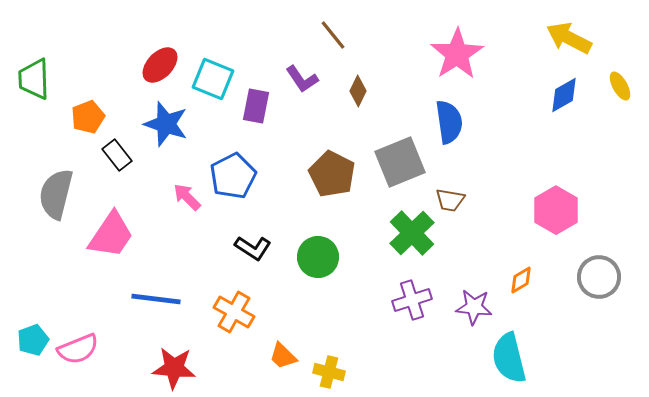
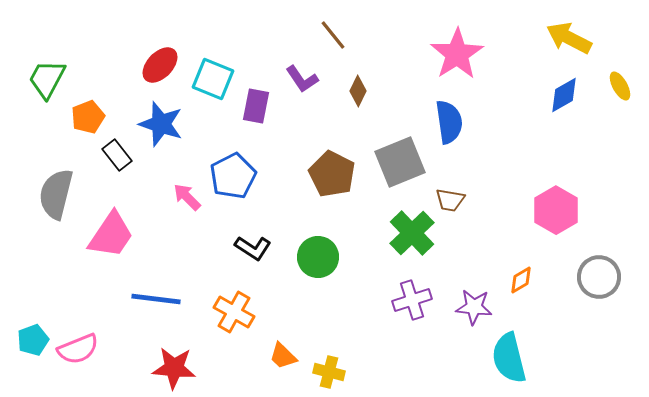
green trapezoid: moved 13 px right; rotated 30 degrees clockwise
blue star: moved 5 px left
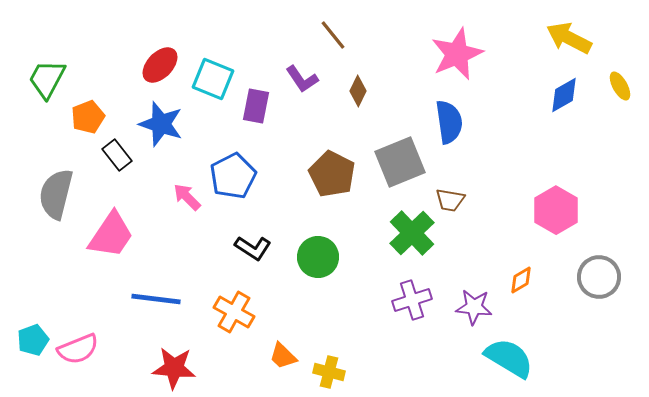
pink star: rotated 10 degrees clockwise
cyan semicircle: rotated 135 degrees clockwise
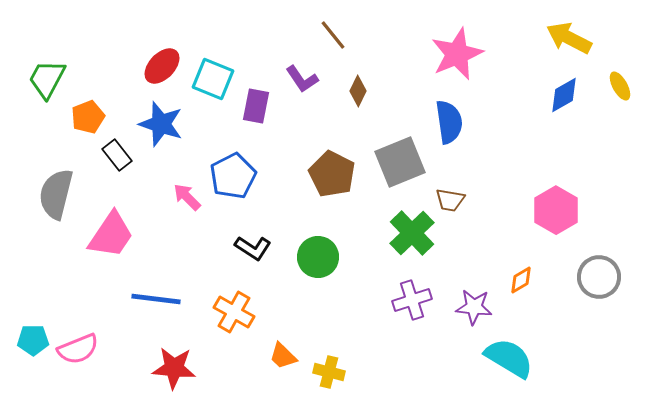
red ellipse: moved 2 px right, 1 px down
cyan pentagon: rotated 20 degrees clockwise
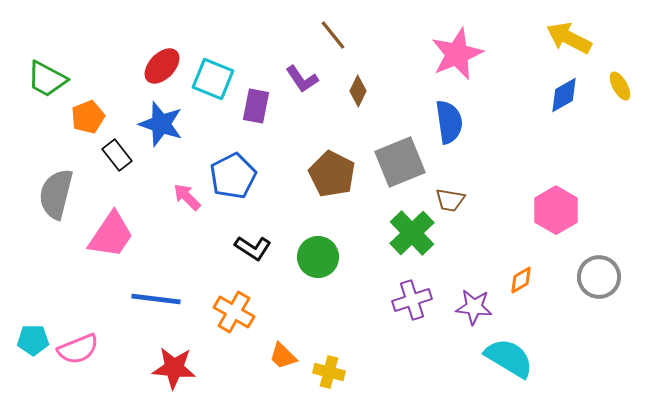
green trapezoid: rotated 90 degrees counterclockwise
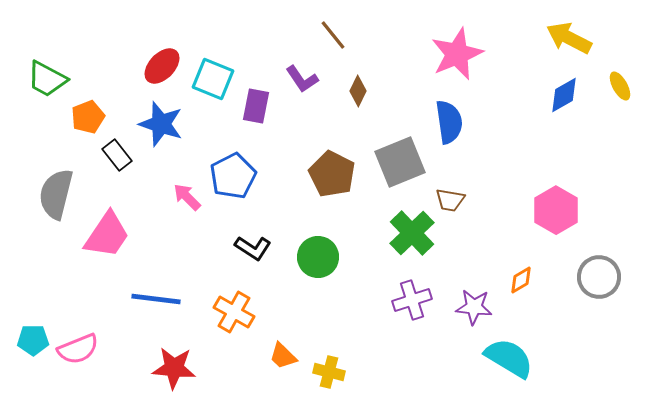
pink trapezoid: moved 4 px left
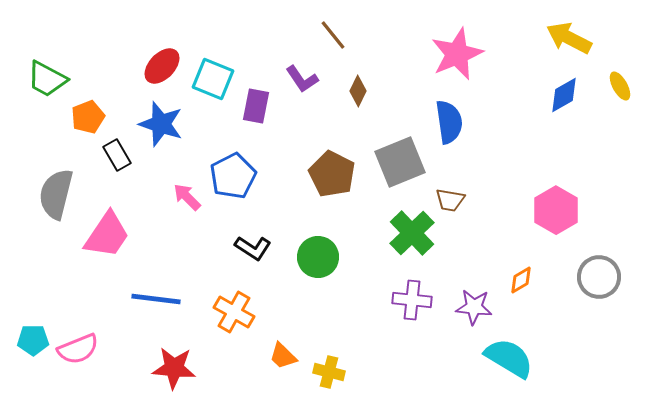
black rectangle: rotated 8 degrees clockwise
purple cross: rotated 24 degrees clockwise
